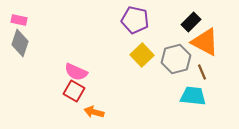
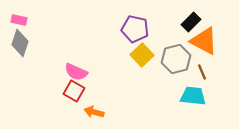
purple pentagon: moved 9 px down
orange triangle: moved 1 px left, 1 px up
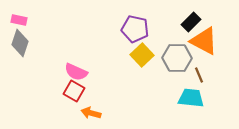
gray hexagon: moved 1 px right, 1 px up; rotated 16 degrees clockwise
brown line: moved 3 px left, 3 px down
cyan trapezoid: moved 2 px left, 2 px down
orange arrow: moved 3 px left, 1 px down
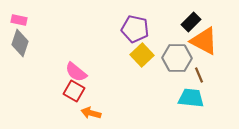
pink semicircle: rotated 15 degrees clockwise
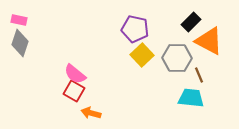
orange triangle: moved 5 px right
pink semicircle: moved 1 px left, 2 px down
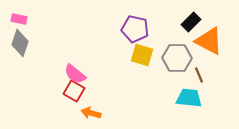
pink rectangle: moved 1 px up
yellow square: rotated 30 degrees counterclockwise
cyan trapezoid: moved 2 px left
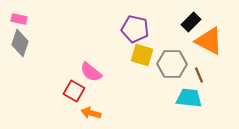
gray hexagon: moved 5 px left, 6 px down
pink semicircle: moved 16 px right, 2 px up
